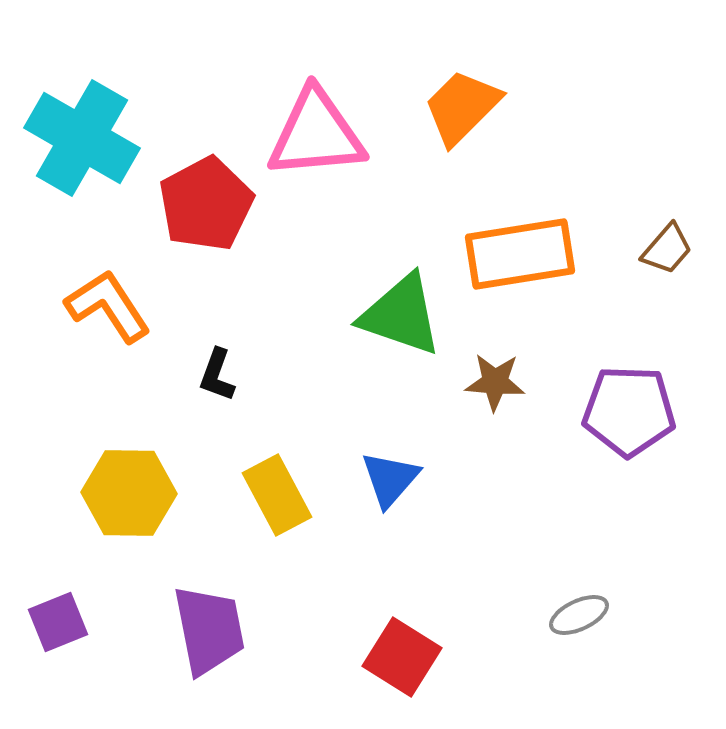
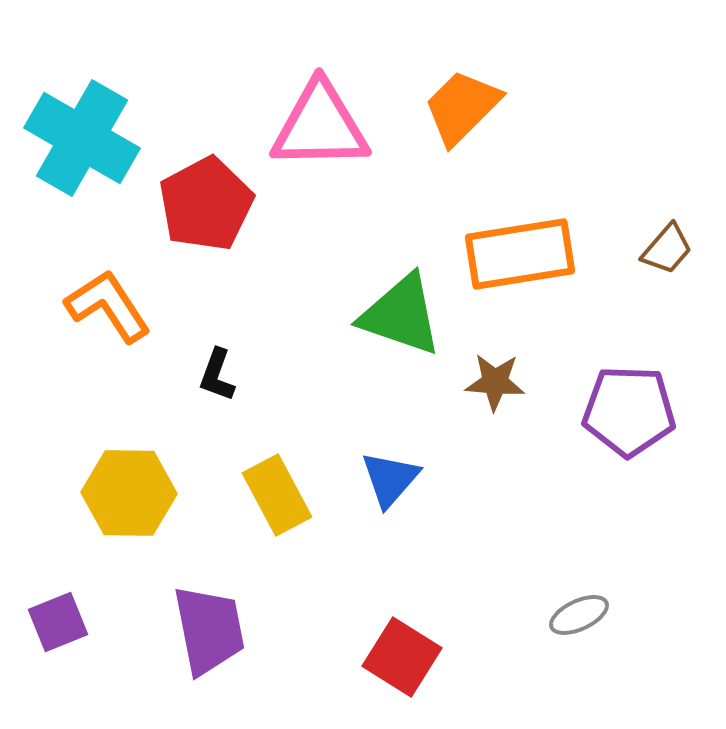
pink triangle: moved 4 px right, 8 px up; rotated 4 degrees clockwise
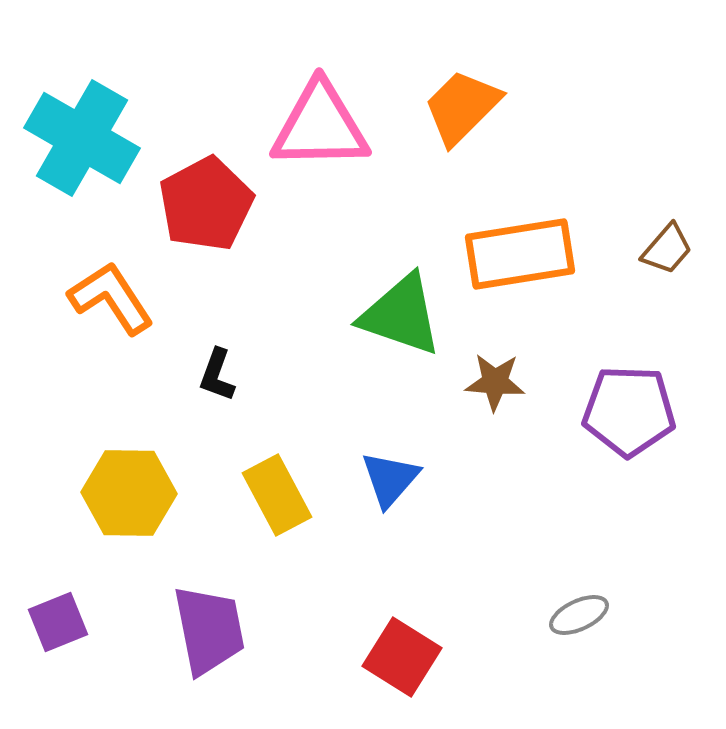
orange L-shape: moved 3 px right, 8 px up
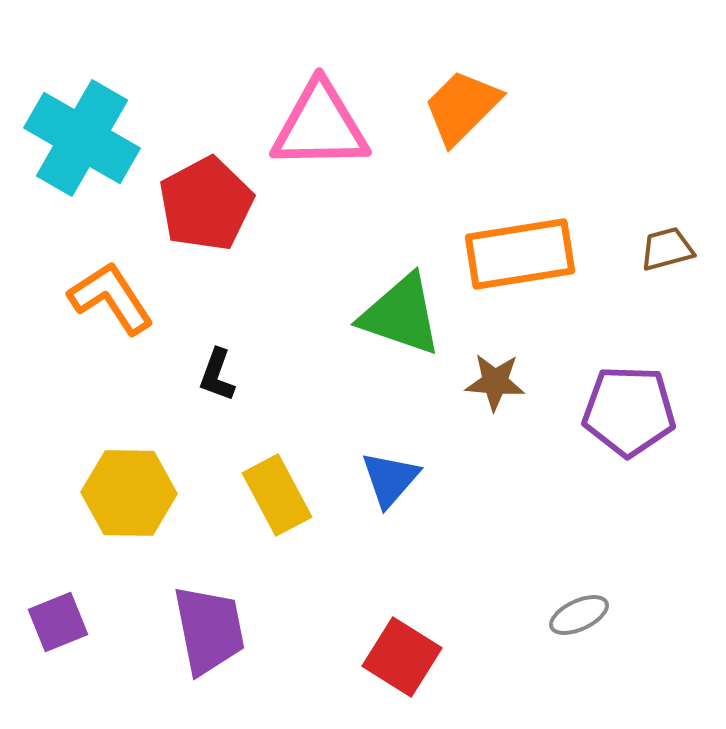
brown trapezoid: rotated 146 degrees counterclockwise
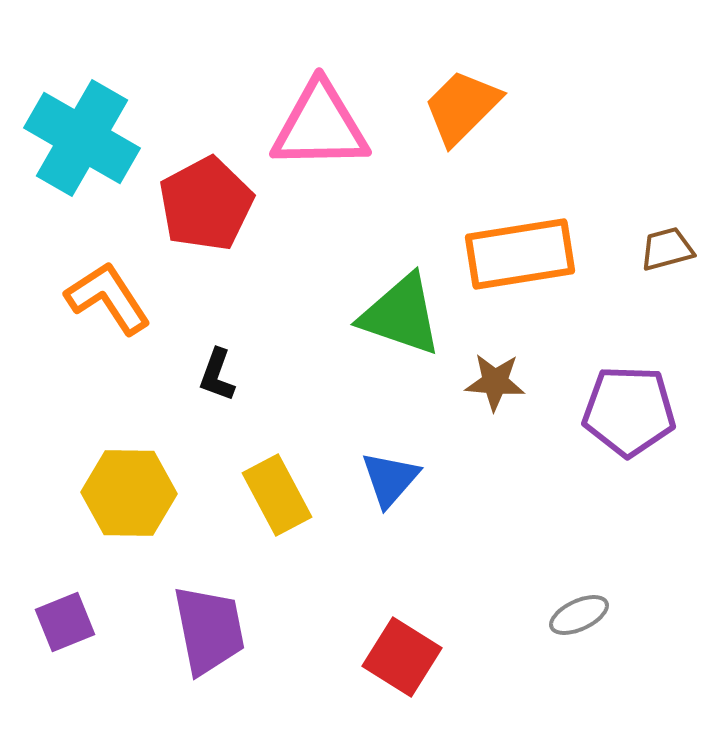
orange L-shape: moved 3 px left
purple square: moved 7 px right
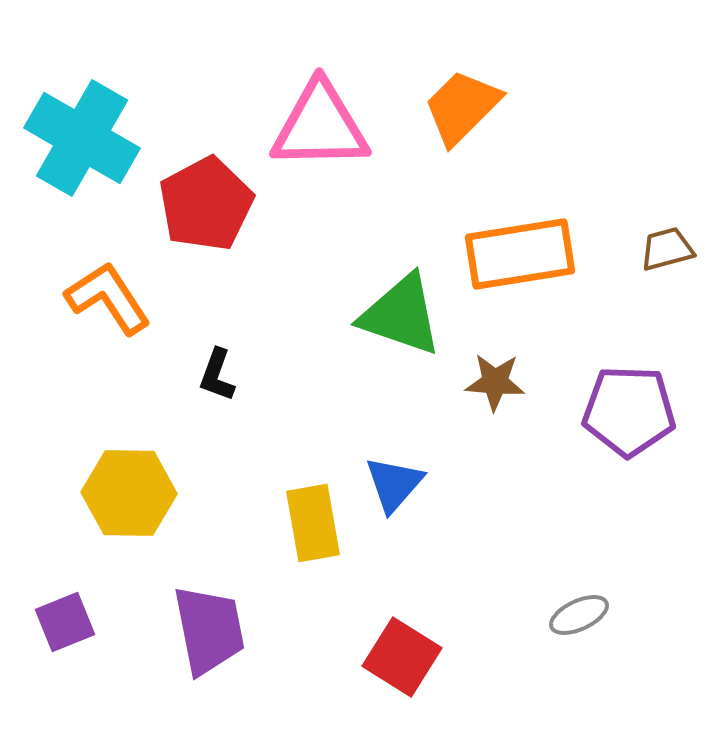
blue triangle: moved 4 px right, 5 px down
yellow rectangle: moved 36 px right, 28 px down; rotated 18 degrees clockwise
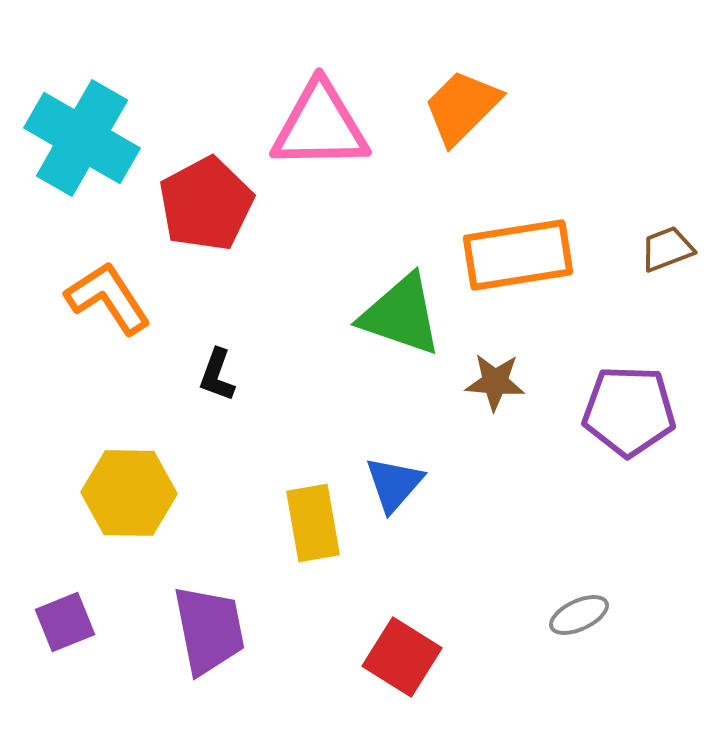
brown trapezoid: rotated 6 degrees counterclockwise
orange rectangle: moved 2 px left, 1 px down
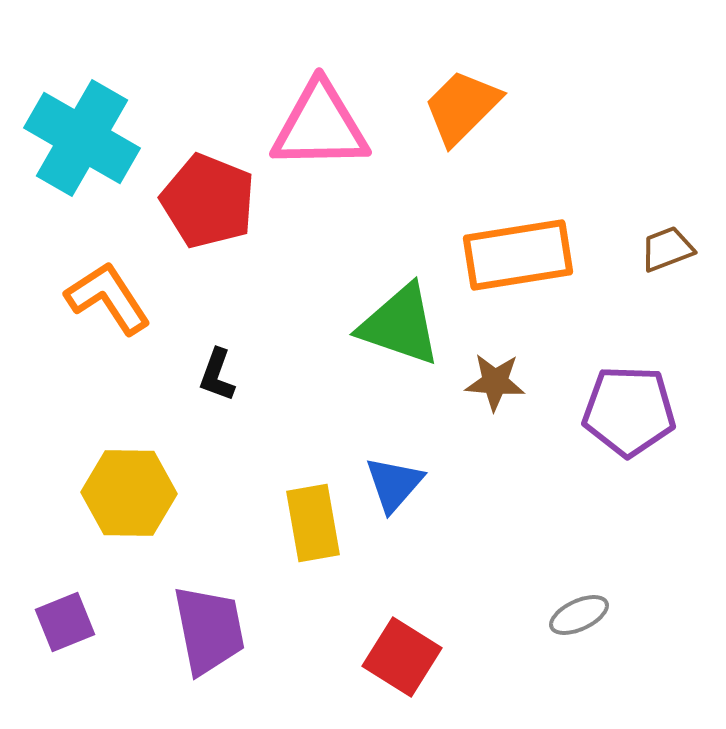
red pentagon: moved 2 px right, 3 px up; rotated 22 degrees counterclockwise
green triangle: moved 1 px left, 10 px down
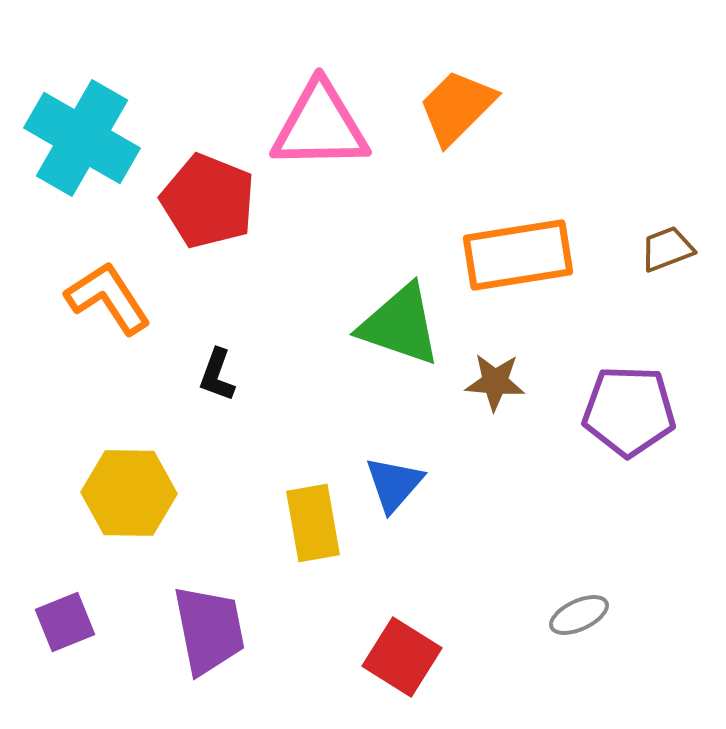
orange trapezoid: moved 5 px left
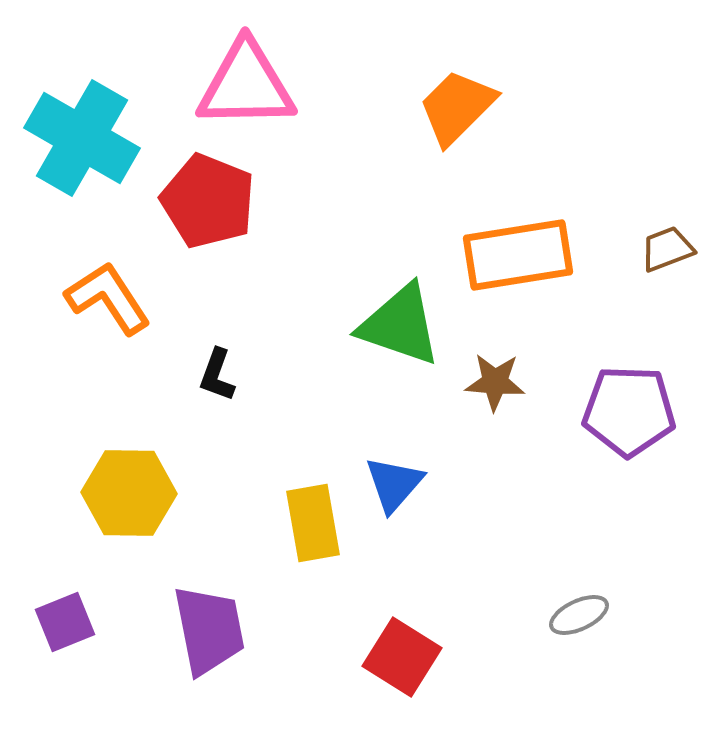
pink triangle: moved 74 px left, 41 px up
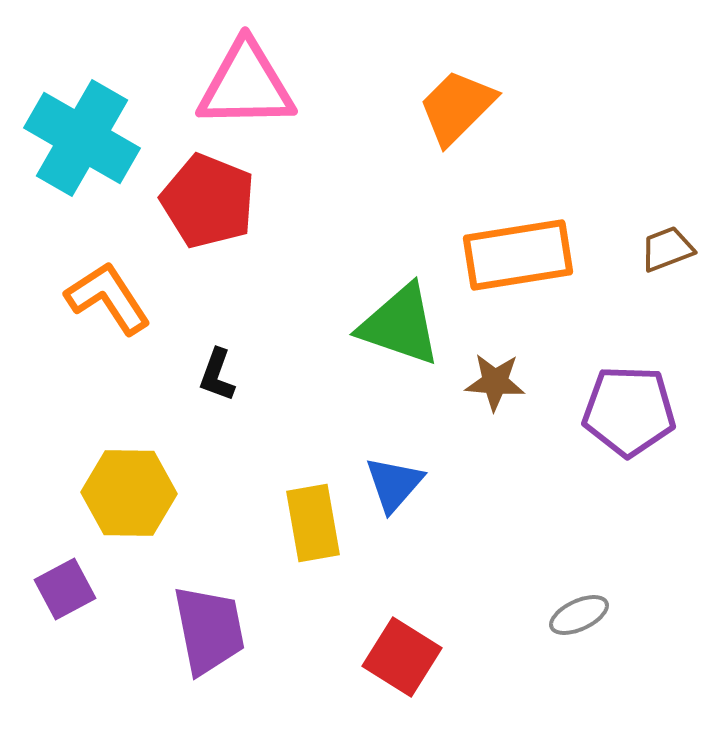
purple square: moved 33 px up; rotated 6 degrees counterclockwise
